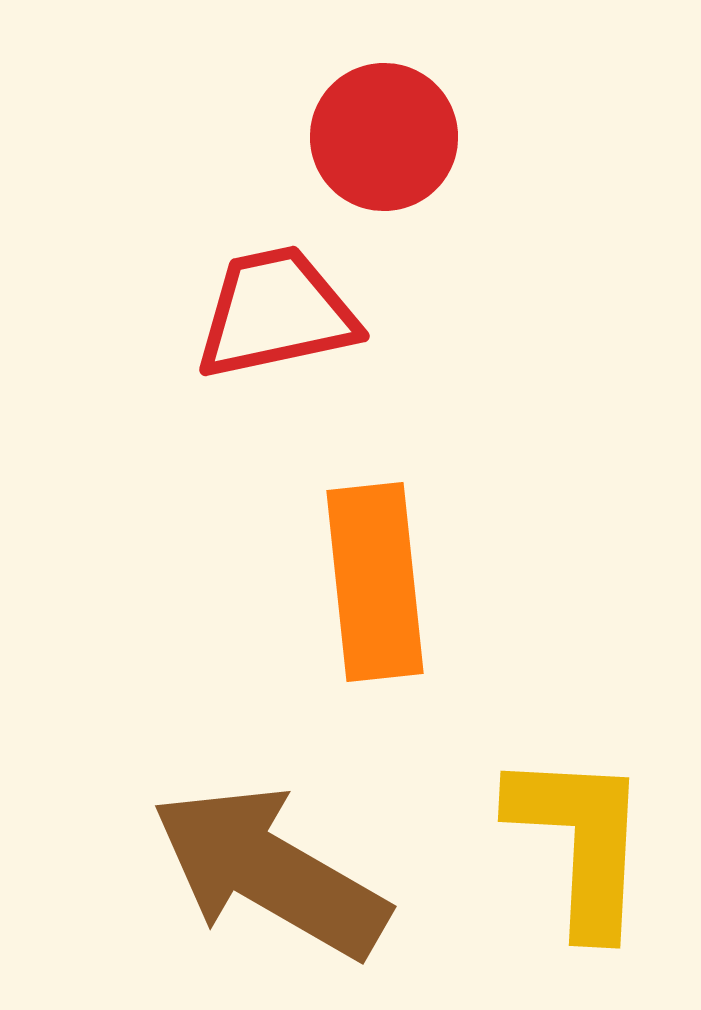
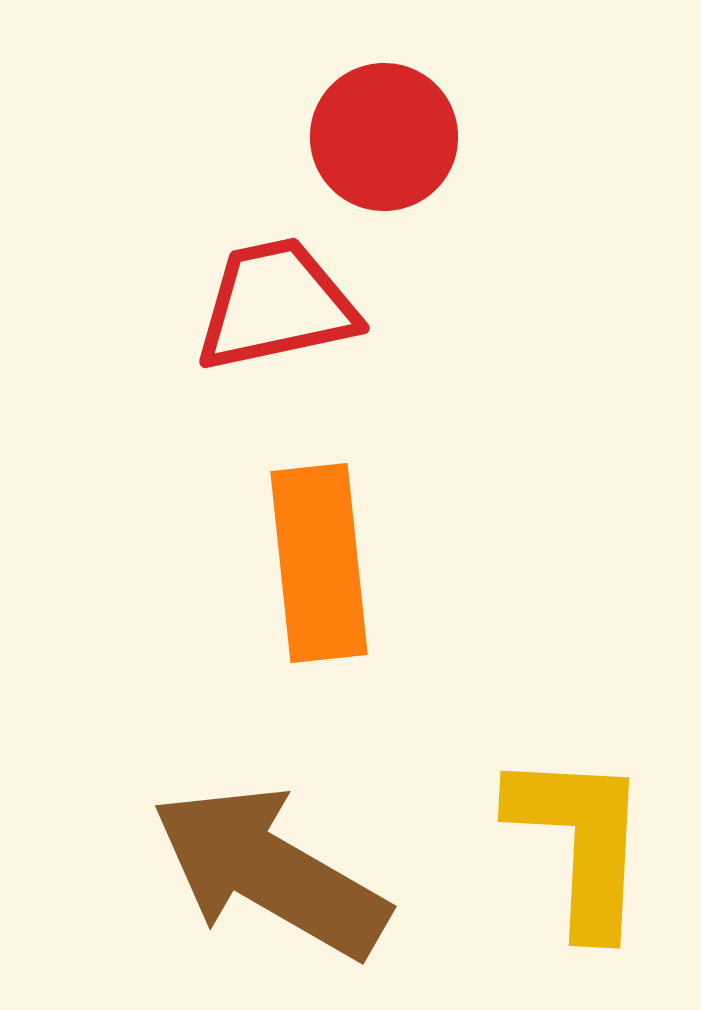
red trapezoid: moved 8 px up
orange rectangle: moved 56 px left, 19 px up
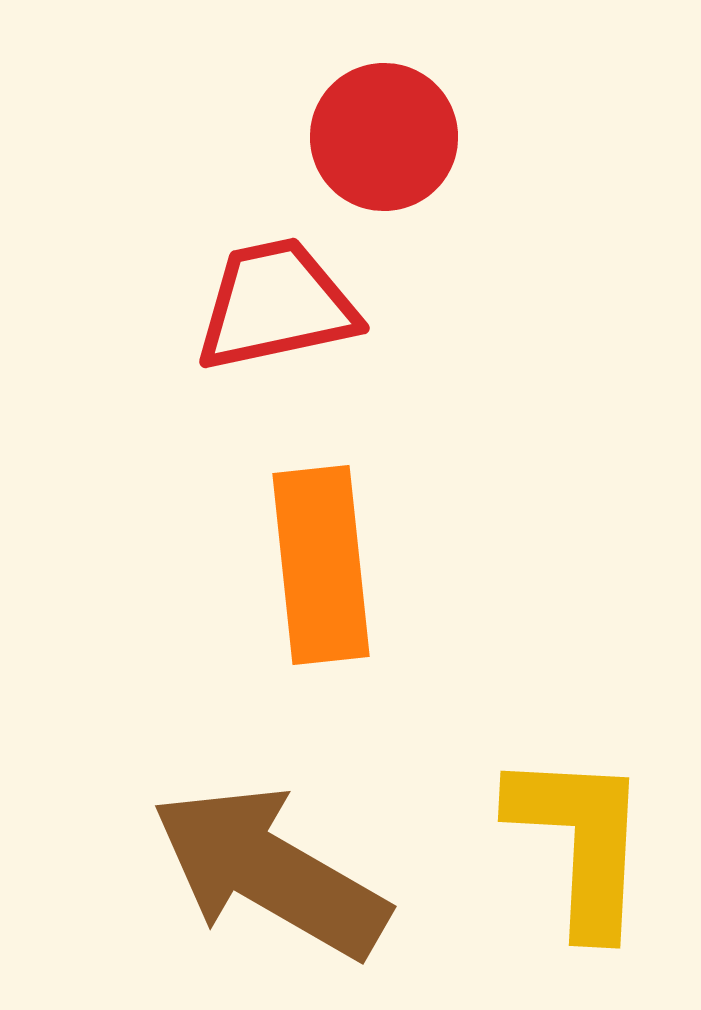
orange rectangle: moved 2 px right, 2 px down
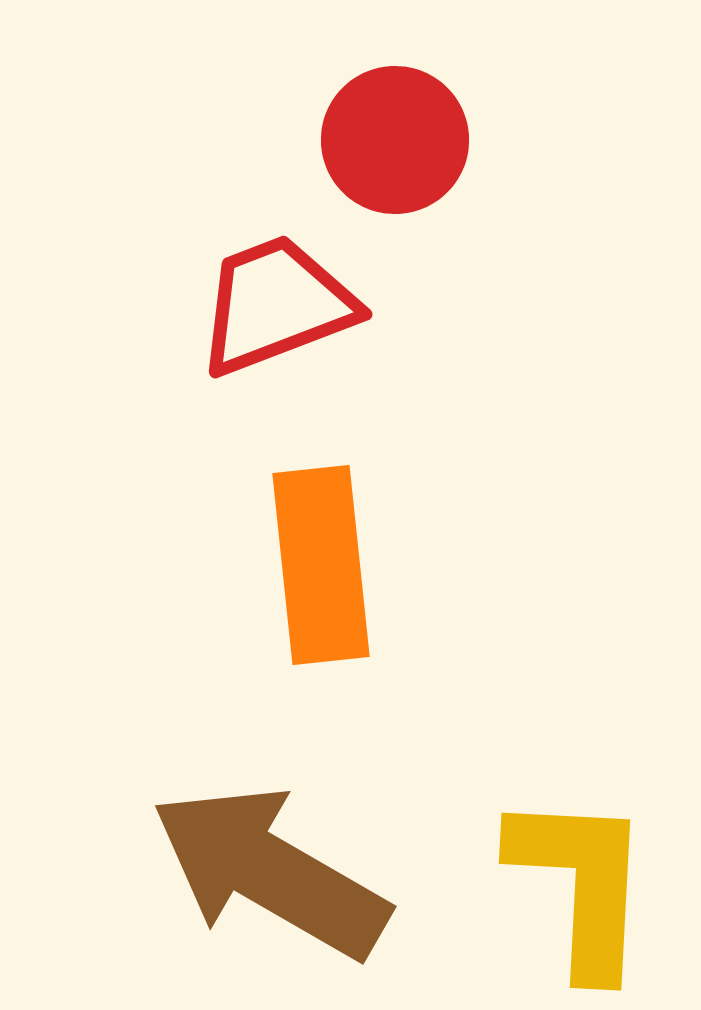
red circle: moved 11 px right, 3 px down
red trapezoid: rotated 9 degrees counterclockwise
yellow L-shape: moved 1 px right, 42 px down
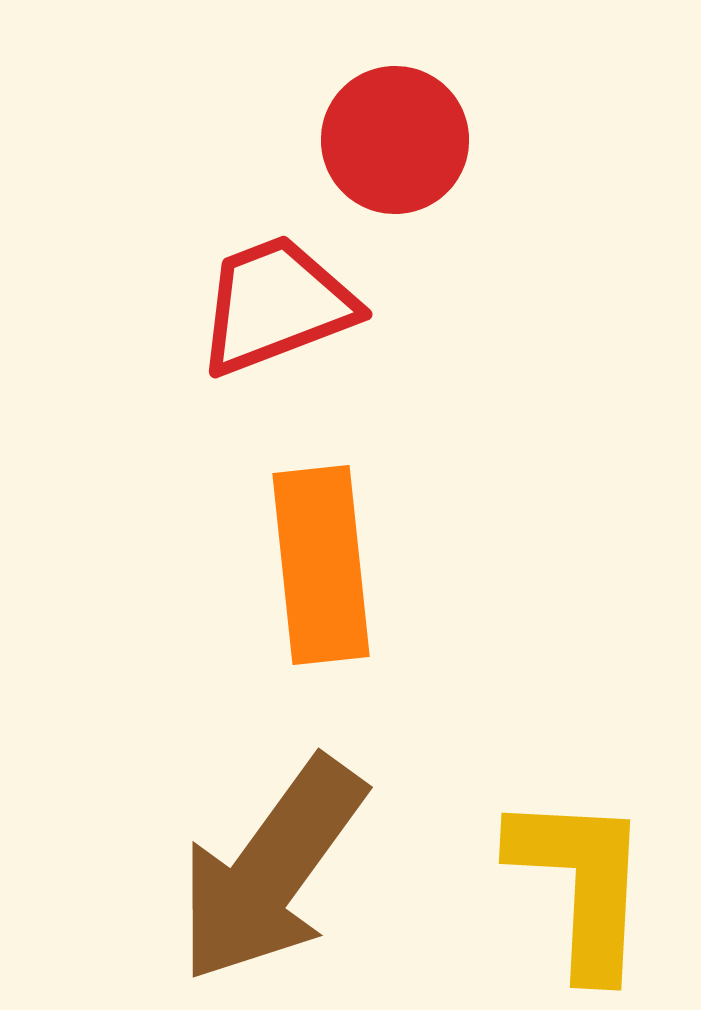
brown arrow: moved 1 px right, 2 px up; rotated 84 degrees counterclockwise
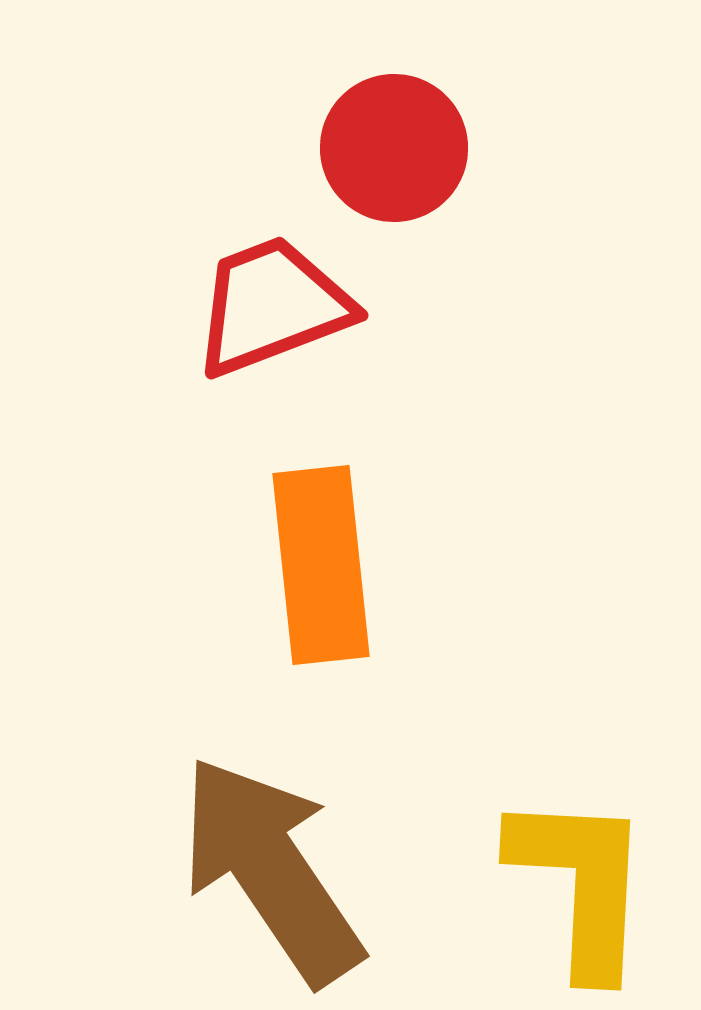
red circle: moved 1 px left, 8 px down
red trapezoid: moved 4 px left, 1 px down
brown arrow: rotated 110 degrees clockwise
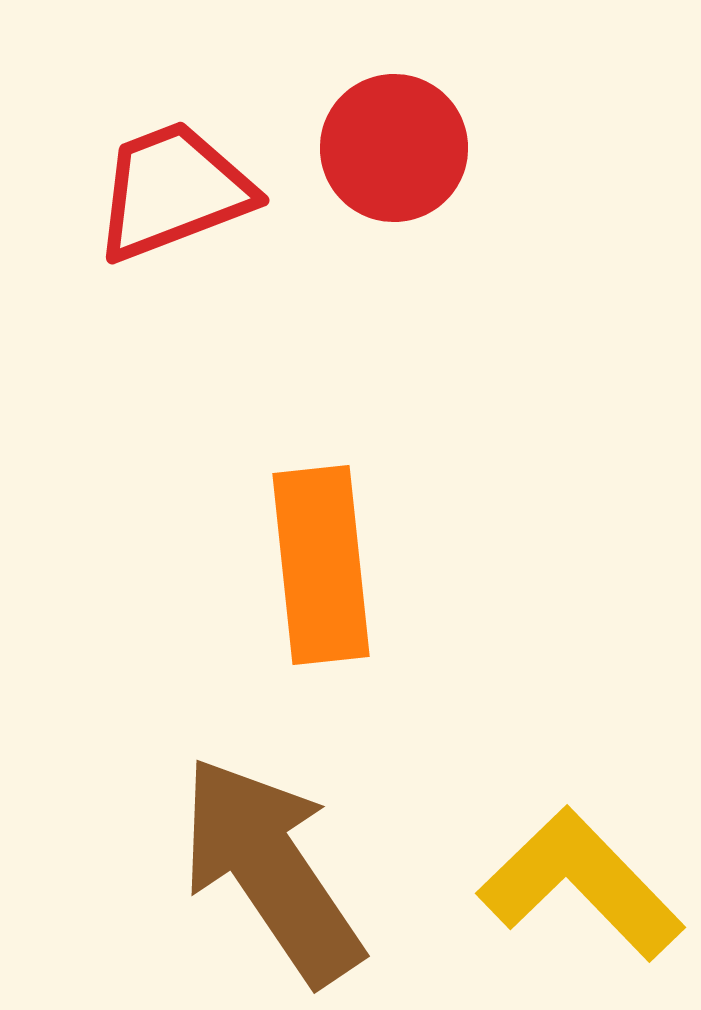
red trapezoid: moved 99 px left, 115 px up
yellow L-shape: rotated 47 degrees counterclockwise
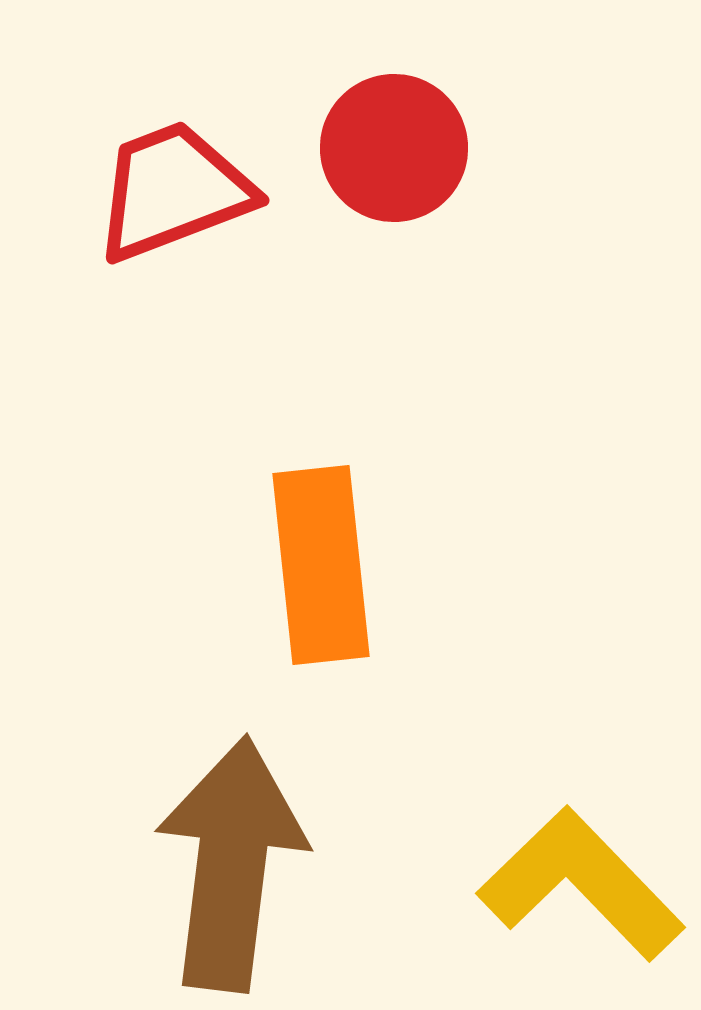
brown arrow: moved 40 px left, 6 px up; rotated 41 degrees clockwise
